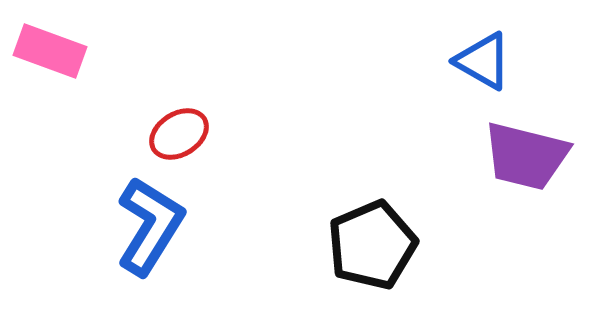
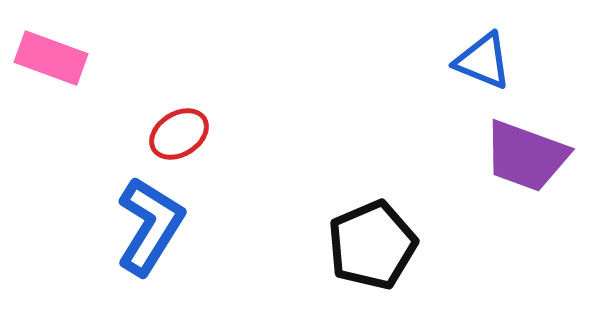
pink rectangle: moved 1 px right, 7 px down
blue triangle: rotated 8 degrees counterclockwise
purple trapezoid: rotated 6 degrees clockwise
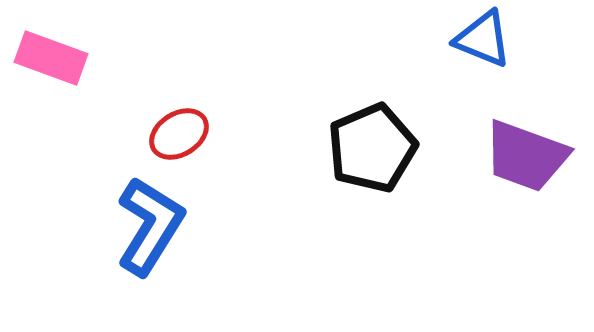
blue triangle: moved 22 px up
black pentagon: moved 97 px up
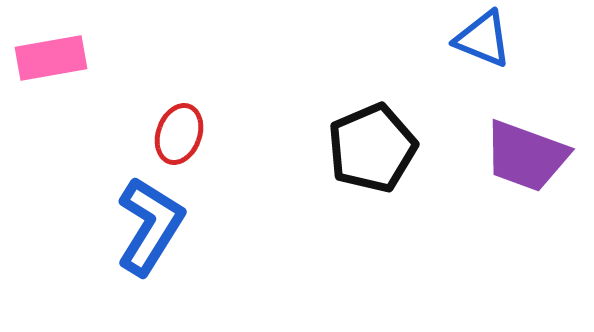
pink rectangle: rotated 30 degrees counterclockwise
red ellipse: rotated 38 degrees counterclockwise
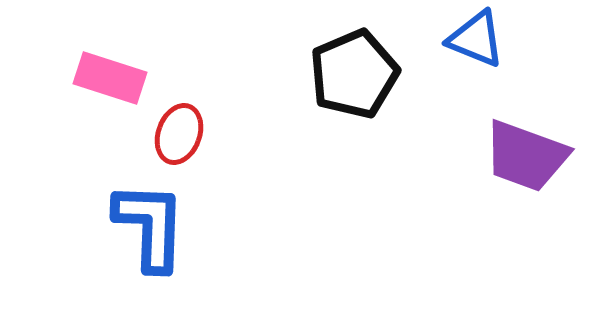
blue triangle: moved 7 px left
pink rectangle: moved 59 px right, 20 px down; rotated 28 degrees clockwise
black pentagon: moved 18 px left, 74 px up
blue L-shape: rotated 30 degrees counterclockwise
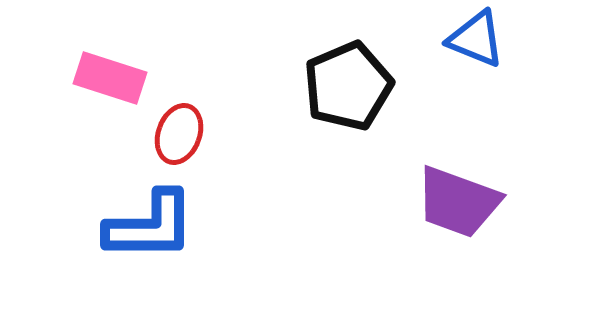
black pentagon: moved 6 px left, 12 px down
purple trapezoid: moved 68 px left, 46 px down
blue L-shape: rotated 88 degrees clockwise
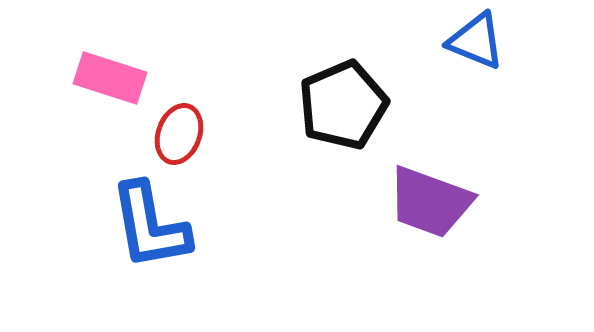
blue triangle: moved 2 px down
black pentagon: moved 5 px left, 19 px down
purple trapezoid: moved 28 px left
blue L-shape: rotated 80 degrees clockwise
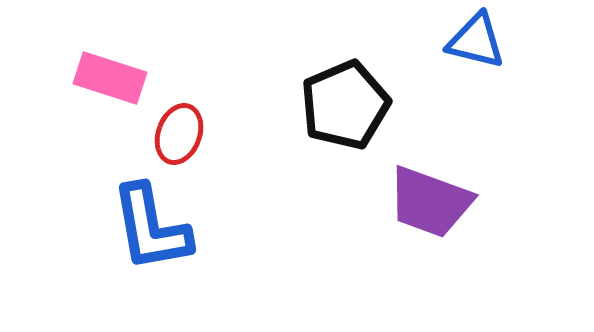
blue triangle: rotated 8 degrees counterclockwise
black pentagon: moved 2 px right
blue L-shape: moved 1 px right, 2 px down
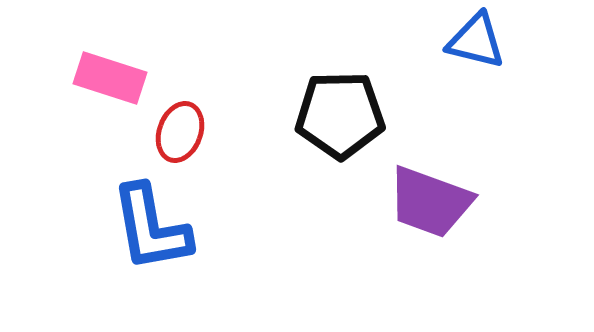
black pentagon: moved 5 px left, 10 px down; rotated 22 degrees clockwise
red ellipse: moved 1 px right, 2 px up
